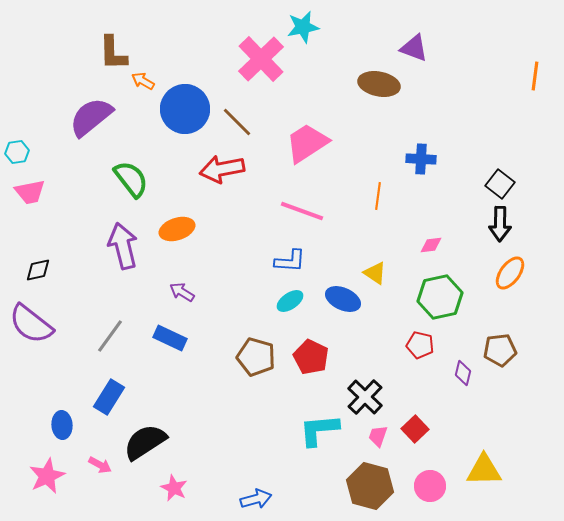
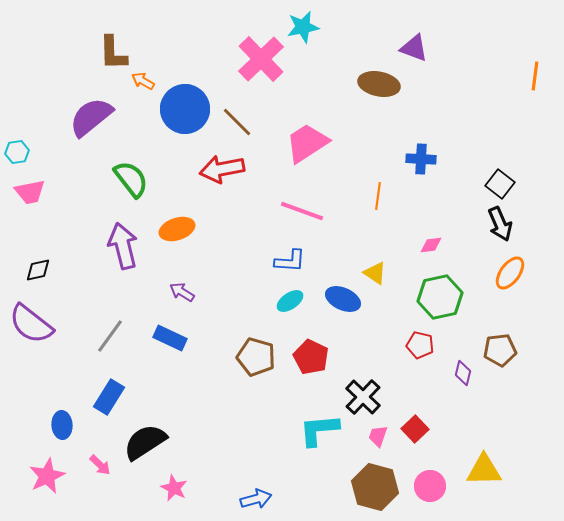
black arrow at (500, 224): rotated 24 degrees counterclockwise
black cross at (365, 397): moved 2 px left
pink arrow at (100, 465): rotated 15 degrees clockwise
brown hexagon at (370, 486): moved 5 px right, 1 px down
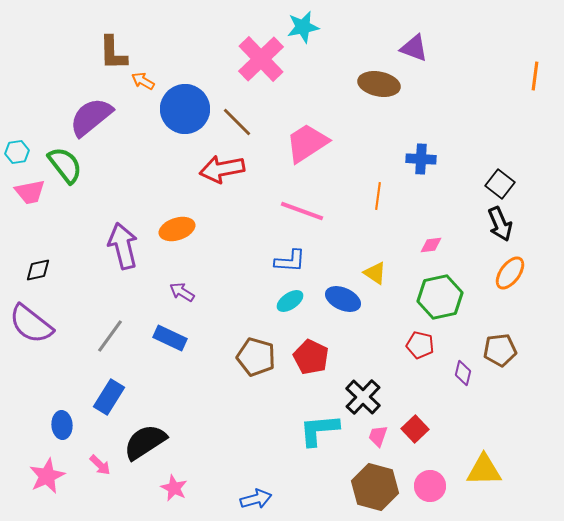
green semicircle at (131, 179): moved 66 px left, 14 px up
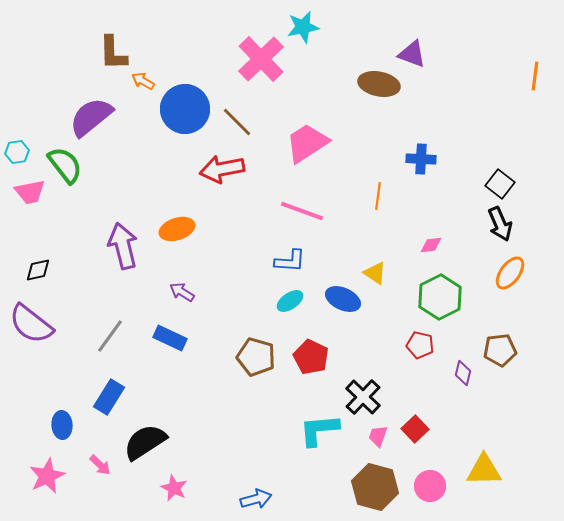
purple triangle at (414, 48): moved 2 px left, 6 px down
green hexagon at (440, 297): rotated 15 degrees counterclockwise
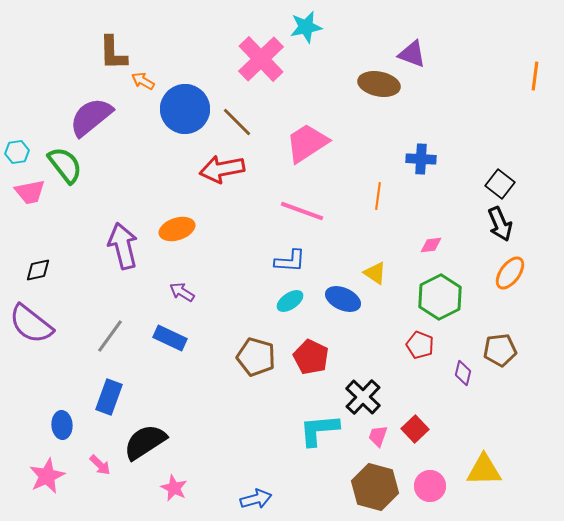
cyan star at (303, 27): moved 3 px right
red pentagon at (420, 345): rotated 8 degrees clockwise
blue rectangle at (109, 397): rotated 12 degrees counterclockwise
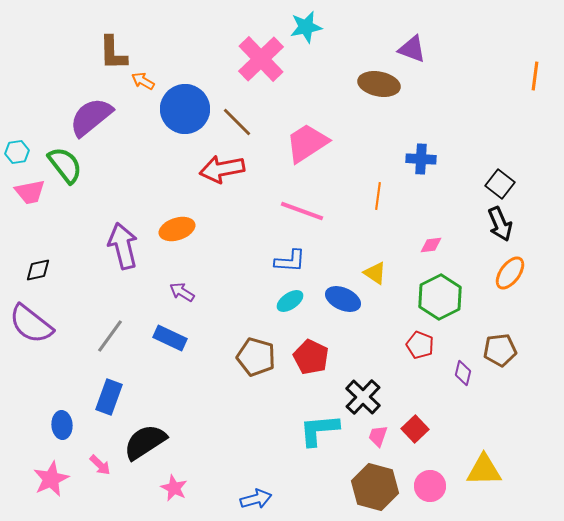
purple triangle at (412, 54): moved 5 px up
pink star at (47, 476): moved 4 px right, 3 px down
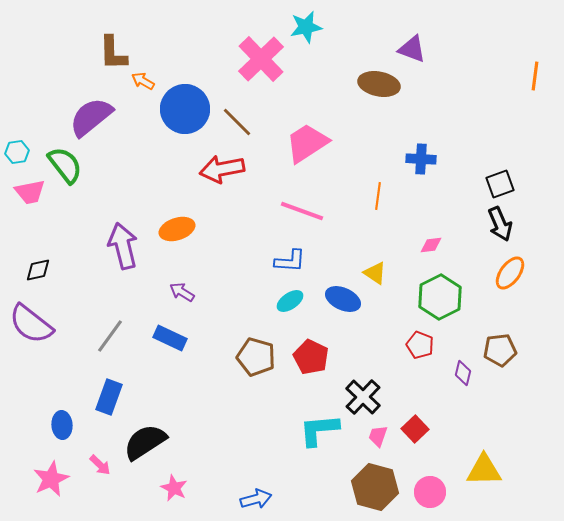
black square at (500, 184): rotated 32 degrees clockwise
pink circle at (430, 486): moved 6 px down
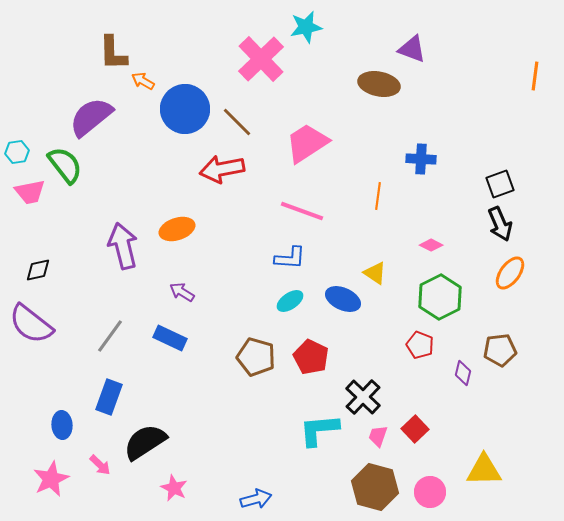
pink diamond at (431, 245): rotated 35 degrees clockwise
blue L-shape at (290, 261): moved 3 px up
